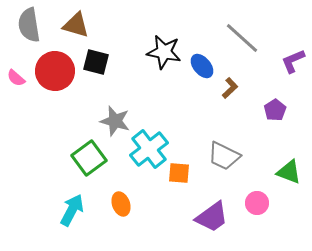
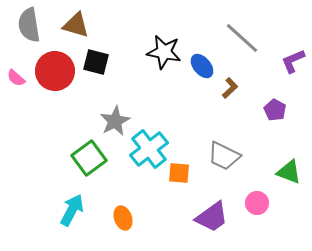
purple pentagon: rotated 10 degrees counterclockwise
gray star: rotated 28 degrees clockwise
orange ellipse: moved 2 px right, 14 px down
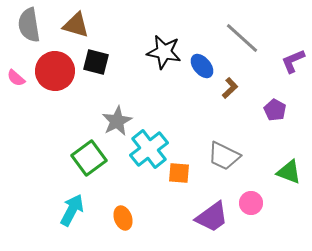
gray star: moved 2 px right
pink circle: moved 6 px left
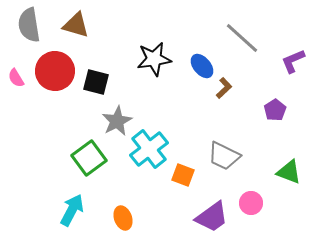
black star: moved 10 px left, 7 px down; rotated 20 degrees counterclockwise
black square: moved 20 px down
pink semicircle: rotated 18 degrees clockwise
brown L-shape: moved 6 px left
purple pentagon: rotated 10 degrees clockwise
orange square: moved 4 px right, 2 px down; rotated 15 degrees clockwise
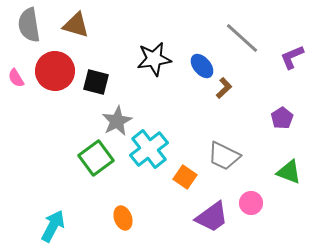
purple L-shape: moved 1 px left, 4 px up
purple pentagon: moved 7 px right, 8 px down
green square: moved 7 px right
orange square: moved 2 px right, 2 px down; rotated 15 degrees clockwise
cyan arrow: moved 19 px left, 16 px down
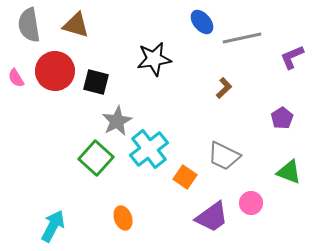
gray line: rotated 54 degrees counterclockwise
blue ellipse: moved 44 px up
green square: rotated 12 degrees counterclockwise
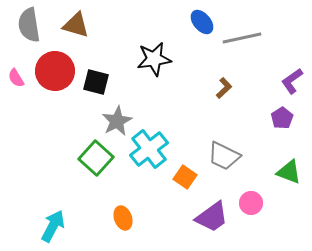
purple L-shape: moved 24 px down; rotated 12 degrees counterclockwise
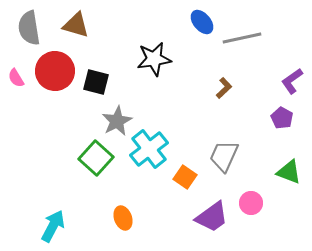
gray semicircle: moved 3 px down
purple pentagon: rotated 10 degrees counterclockwise
gray trapezoid: rotated 88 degrees clockwise
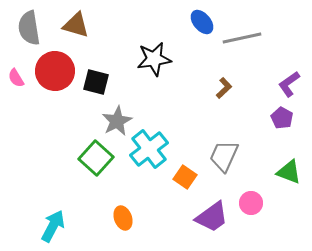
purple L-shape: moved 3 px left, 3 px down
